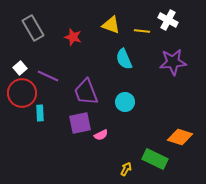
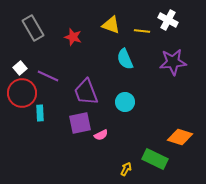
cyan semicircle: moved 1 px right
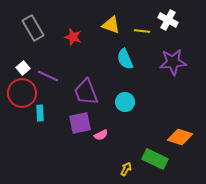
white square: moved 3 px right
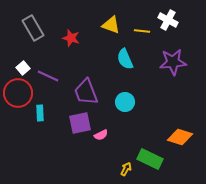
red star: moved 2 px left, 1 px down
red circle: moved 4 px left
green rectangle: moved 5 px left
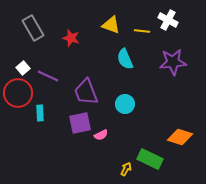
cyan circle: moved 2 px down
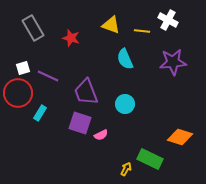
white square: rotated 24 degrees clockwise
cyan rectangle: rotated 35 degrees clockwise
purple square: rotated 30 degrees clockwise
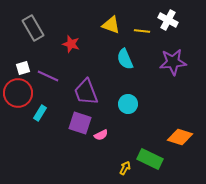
red star: moved 6 px down
cyan circle: moved 3 px right
yellow arrow: moved 1 px left, 1 px up
